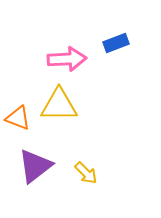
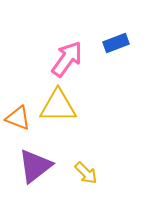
pink arrow: rotated 51 degrees counterclockwise
yellow triangle: moved 1 px left, 1 px down
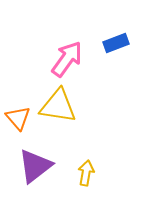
yellow triangle: rotated 9 degrees clockwise
orange triangle: rotated 28 degrees clockwise
yellow arrow: rotated 125 degrees counterclockwise
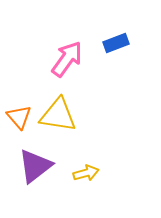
yellow triangle: moved 9 px down
orange triangle: moved 1 px right, 1 px up
yellow arrow: rotated 65 degrees clockwise
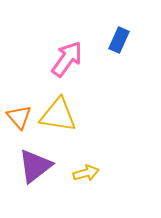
blue rectangle: moved 3 px right, 3 px up; rotated 45 degrees counterclockwise
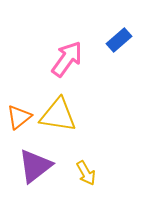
blue rectangle: rotated 25 degrees clockwise
orange triangle: rotated 32 degrees clockwise
yellow arrow: rotated 75 degrees clockwise
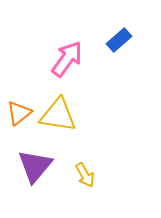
orange triangle: moved 4 px up
purple triangle: rotated 12 degrees counterclockwise
yellow arrow: moved 1 px left, 2 px down
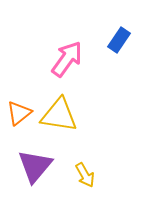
blue rectangle: rotated 15 degrees counterclockwise
yellow triangle: moved 1 px right
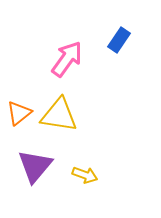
yellow arrow: rotated 40 degrees counterclockwise
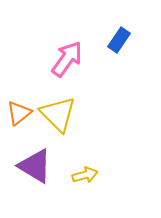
yellow triangle: moved 1 px left, 1 px up; rotated 36 degrees clockwise
purple triangle: rotated 39 degrees counterclockwise
yellow arrow: rotated 35 degrees counterclockwise
